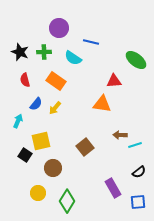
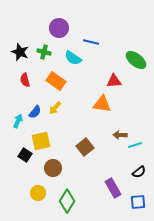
green cross: rotated 16 degrees clockwise
blue semicircle: moved 1 px left, 8 px down
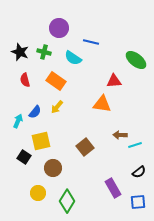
yellow arrow: moved 2 px right, 1 px up
black square: moved 1 px left, 2 px down
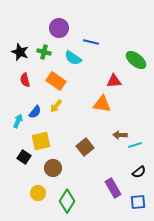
yellow arrow: moved 1 px left, 1 px up
